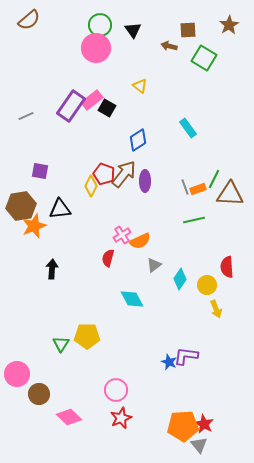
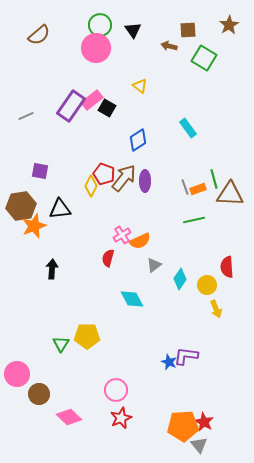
brown semicircle at (29, 20): moved 10 px right, 15 px down
brown arrow at (124, 174): moved 4 px down
green line at (214, 179): rotated 42 degrees counterclockwise
red star at (204, 424): moved 2 px up
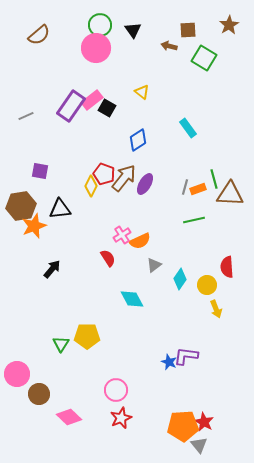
yellow triangle at (140, 86): moved 2 px right, 6 px down
purple ellipse at (145, 181): moved 3 px down; rotated 30 degrees clockwise
gray line at (185, 187): rotated 35 degrees clockwise
red semicircle at (108, 258): rotated 132 degrees clockwise
black arrow at (52, 269): rotated 36 degrees clockwise
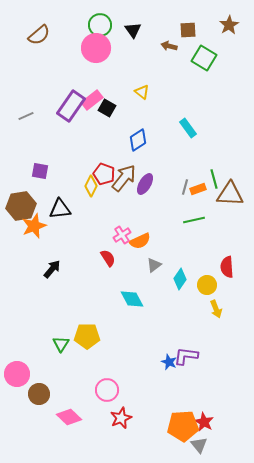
pink circle at (116, 390): moved 9 px left
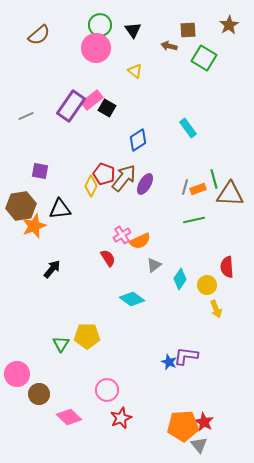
yellow triangle at (142, 92): moved 7 px left, 21 px up
cyan diamond at (132, 299): rotated 25 degrees counterclockwise
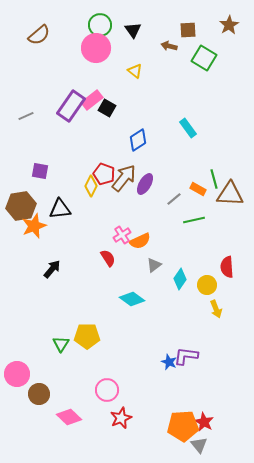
gray line at (185, 187): moved 11 px left, 12 px down; rotated 35 degrees clockwise
orange rectangle at (198, 189): rotated 49 degrees clockwise
